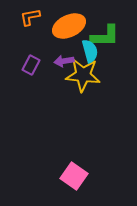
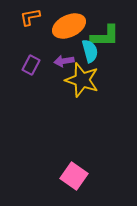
yellow star: moved 1 px left, 5 px down; rotated 12 degrees clockwise
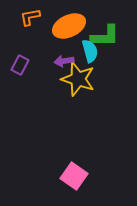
purple rectangle: moved 11 px left
yellow star: moved 4 px left, 1 px up
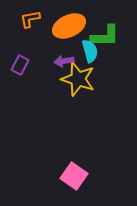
orange L-shape: moved 2 px down
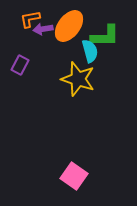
orange ellipse: rotated 28 degrees counterclockwise
purple arrow: moved 21 px left, 32 px up
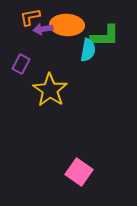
orange L-shape: moved 2 px up
orange ellipse: moved 2 px left, 1 px up; rotated 56 degrees clockwise
cyan semicircle: moved 2 px left, 1 px up; rotated 25 degrees clockwise
purple rectangle: moved 1 px right, 1 px up
yellow star: moved 28 px left, 11 px down; rotated 16 degrees clockwise
pink square: moved 5 px right, 4 px up
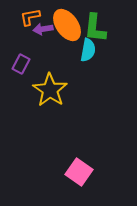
orange ellipse: rotated 52 degrees clockwise
green L-shape: moved 10 px left, 8 px up; rotated 96 degrees clockwise
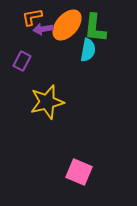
orange L-shape: moved 2 px right
orange ellipse: rotated 76 degrees clockwise
purple rectangle: moved 1 px right, 3 px up
yellow star: moved 3 px left, 12 px down; rotated 24 degrees clockwise
pink square: rotated 12 degrees counterclockwise
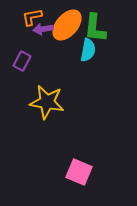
yellow star: rotated 24 degrees clockwise
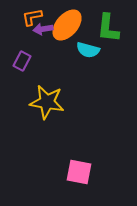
green L-shape: moved 13 px right
cyan semicircle: rotated 95 degrees clockwise
pink square: rotated 12 degrees counterclockwise
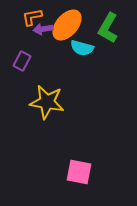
green L-shape: rotated 24 degrees clockwise
cyan semicircle: moved 6 px left, 2 px up
